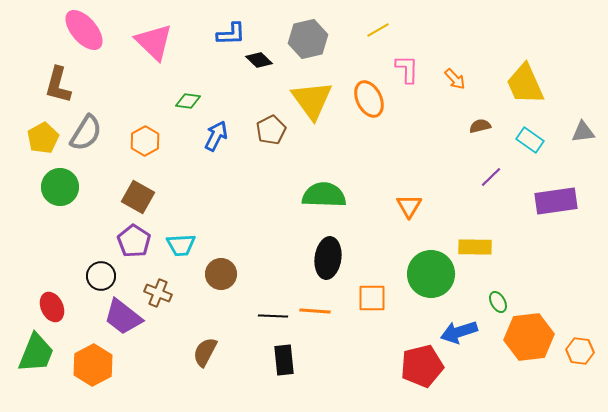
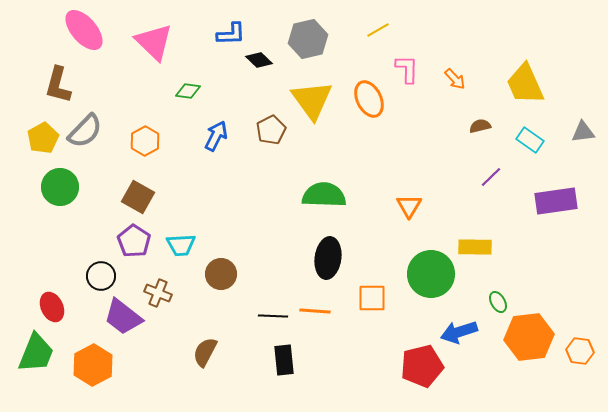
green diamond at (188, 101): moved 10 px up
gray semicircle at (86, 133): moved 1 px left, 2 px up; rotated 12 degrees clockwise
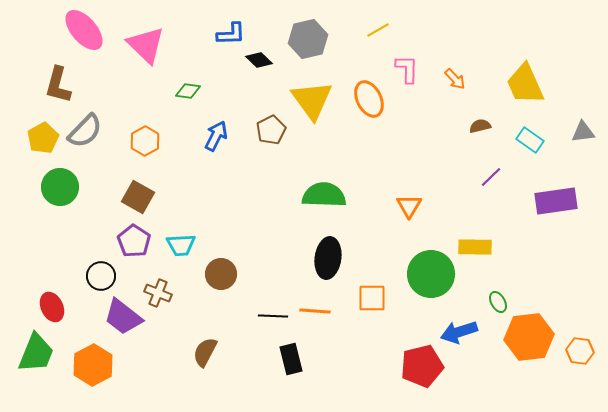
pink triangle at (154, 42): moved 8 px left, 3 px down
black rectangle at (284, 360): moved 7 px right, 1 px up; rotated 8 degrees counterclockwise
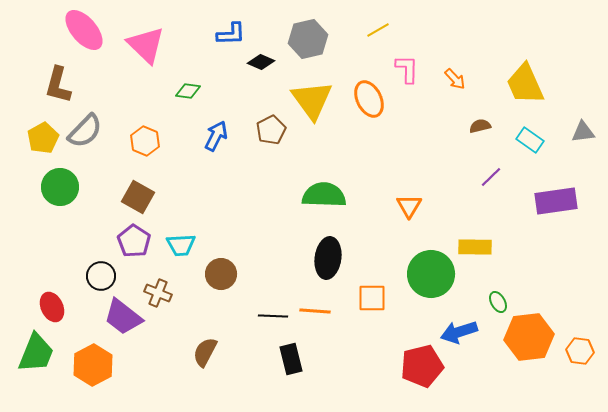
black diamond at (259, 60): moved 2 px right, 2 px down; rotated 20 degrees counterclockwise
orange hexagon at (145, 141): rotated 8 degrees counterclockwise
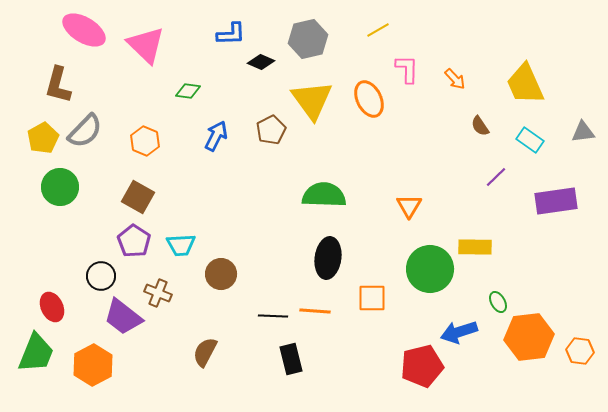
pink ellipse at (84, 30): rotated 18 degrees counterclockwise
brown semicircle at (480, 126): rotated 110 degrees counterclockwise
purple line at (491, 177): moved 5 px right
green circle at (431, 274): moved 1 px left, 5 px up
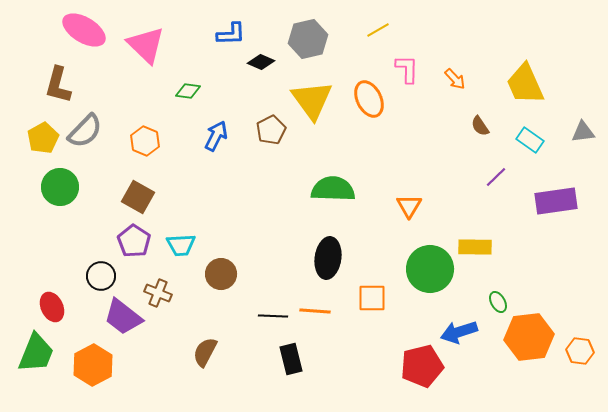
green semicircle at (324, 195): moved 9 px right, 6 px up
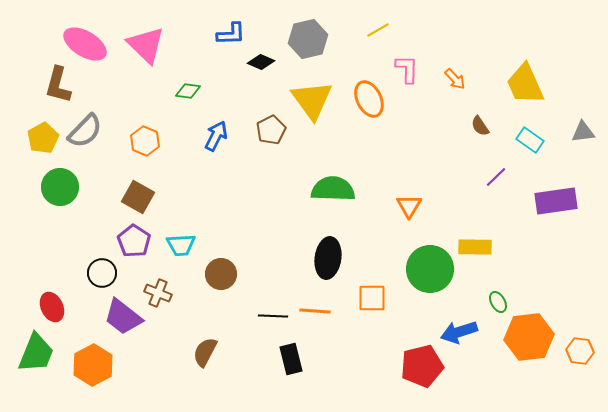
pink ellipse at (84, 30): moved 1 px right, 14 px down
black circle at (101, 276): moved 1 px right, 3 px up
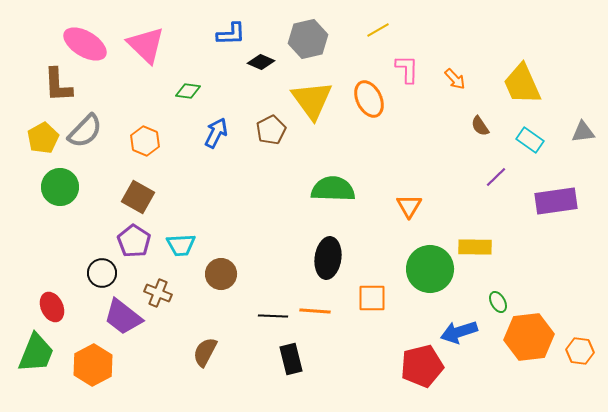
yellow trapezoid at (525, 84): moved 3 px left
brown L-shape at (58, 85): rotated 18 degrees counterclockwise
blue arrow at (216, 136): moved 3 px up
